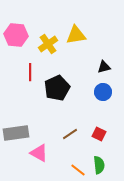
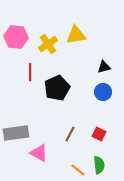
pink hexagon: moved 2 px down
brown line: rotated 28 degrees counterclockwise
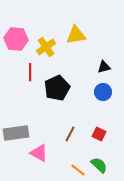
pink hexagon: moved 2 px down
yellow cross: moved 2 px left, 3 px down
green semicircle: rotated 42 degrees counterclockwise
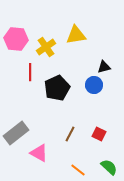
blue circle: moved 9 px left, 7 px up
gray rectangle: rotated 30 degrees counterclockwise
green semicircle: moved 10 px right, 2 px down
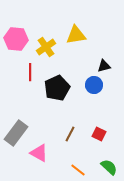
black triangle: moved 1 px up
gray rectangle: rotated 15 degrees counterclockwise
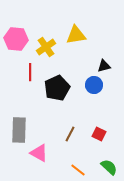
gray rectangle: moved 3 px right, 3 px up; rotated 35 degrees counterclockwise
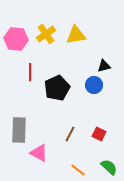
yellow cross: moved 13 px up
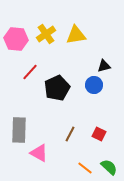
red line: rotated 42 degrees clockwise
orange line: moved 7 px right, 2 px up
